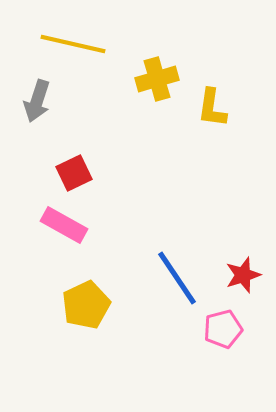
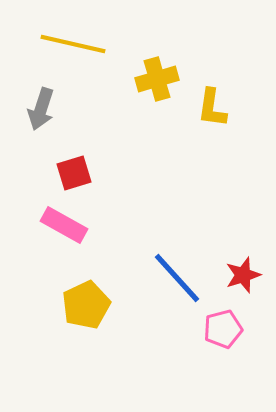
gray arrow: moved 4 px right, 8 px down
red square: rotated 9 degrees clockwise
blue line: rotated 8 degrees counterclockwise
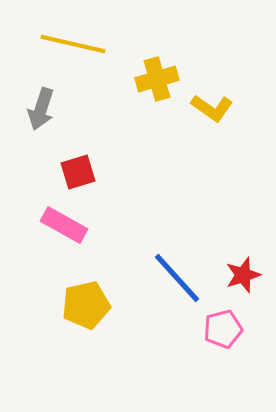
yellow L-shape: rotated 63 degrees counterclockwise
red square: moved 4 px right, 1 px up
yellow pentagon: rotated 12 degrees clockwise
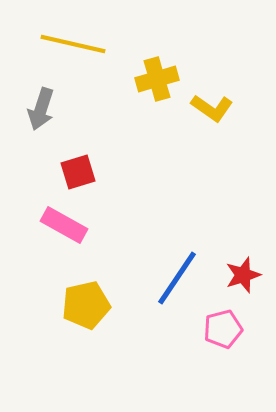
blue line: rotated 76 degrees clockwise
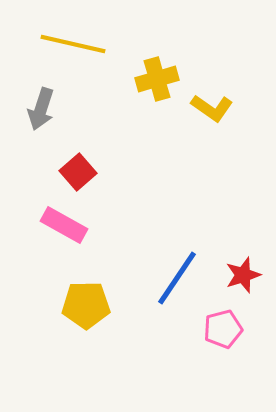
red square: rotated 24 degrees counterclockwise
yellow pentagon: rotated 12 degrees clockwise
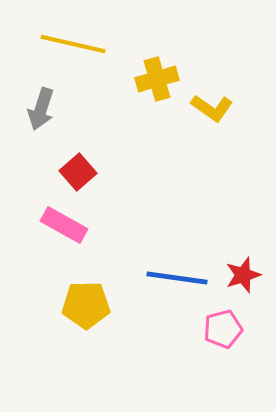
blue line: rotated 64 degrees clockwise
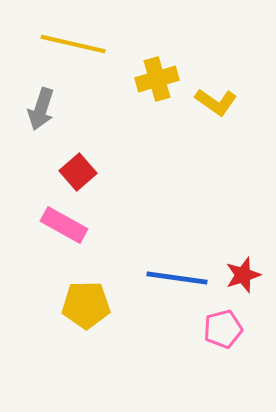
yellow L-shape: moved 4 px right, 6 px up
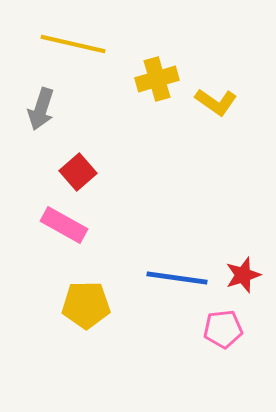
pink pentagon: rotated 9 degrees clockwise
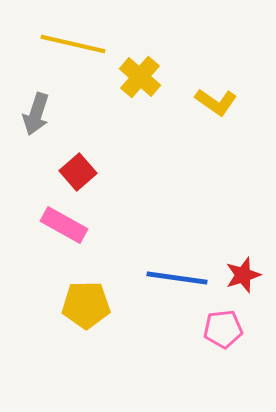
yellow cross: moved 17 px left, 2 px up; rotated 33 degrees counterclockwise
gray arrow: moved 5 px left, 5 px down
